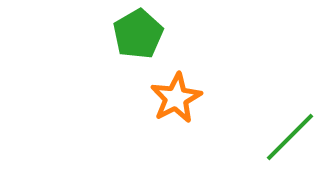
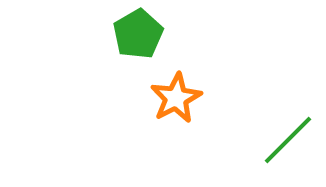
green line: moved 2 px left, 3 px down
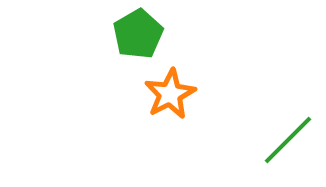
orange star: moved 6 px left, 4 px up
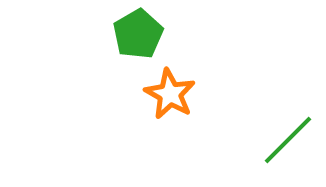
orange star: rotated 15 degrees counterclockwise
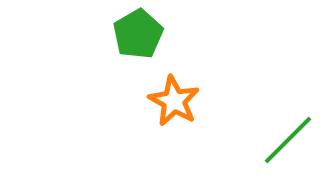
orange star: moved 4 px right, 7 px down
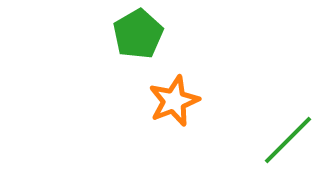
orange star: rotated 21 degrees clockwise
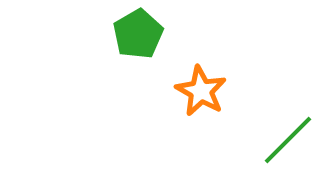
orange star: moved 27 px right, 10 px up; rotated 21 degrees counterclockwise
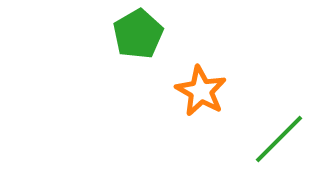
green line: moved 9 px left, 1 px up
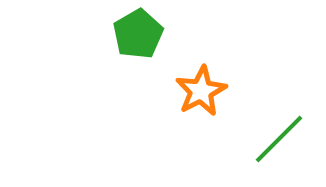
orange star: rotated 15 degrees clockwise
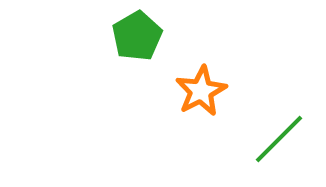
green pentagon: moved 1 px left, 2 px down
